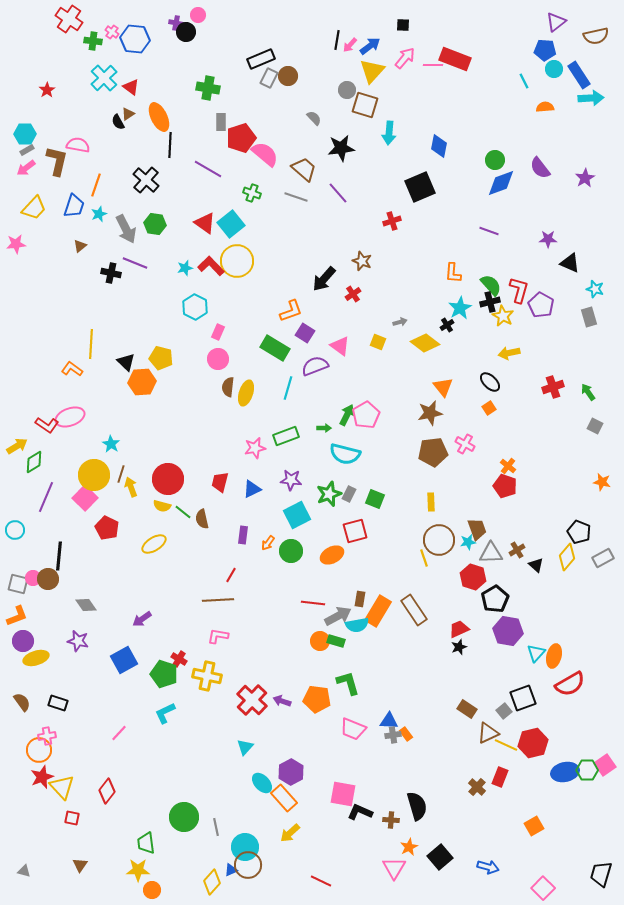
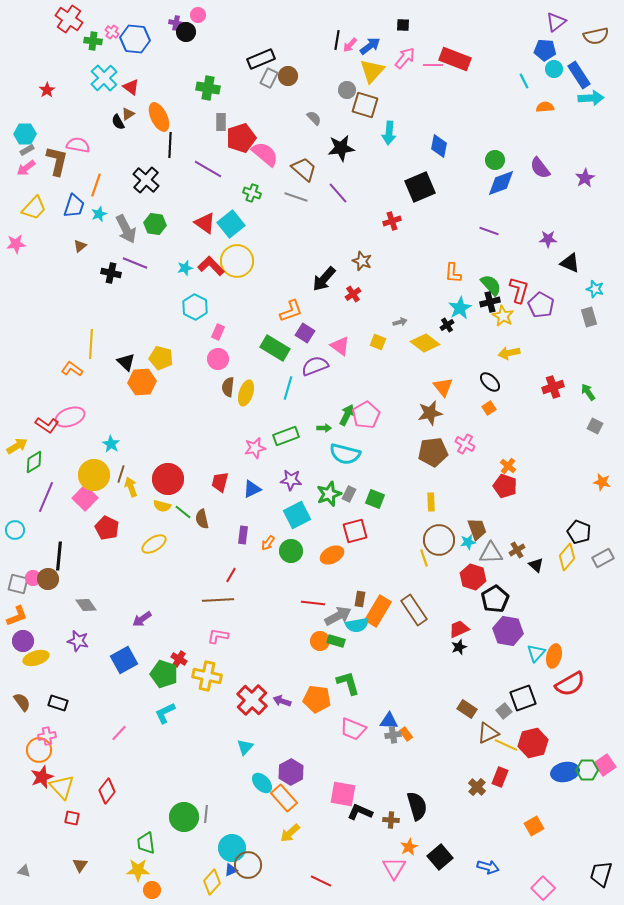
gray line at (216, 827): moved 10 px left, 13 px up; rotated 18 degrees clockwise
cyan circle at (245, 847): moved 13 px left, 1 px down
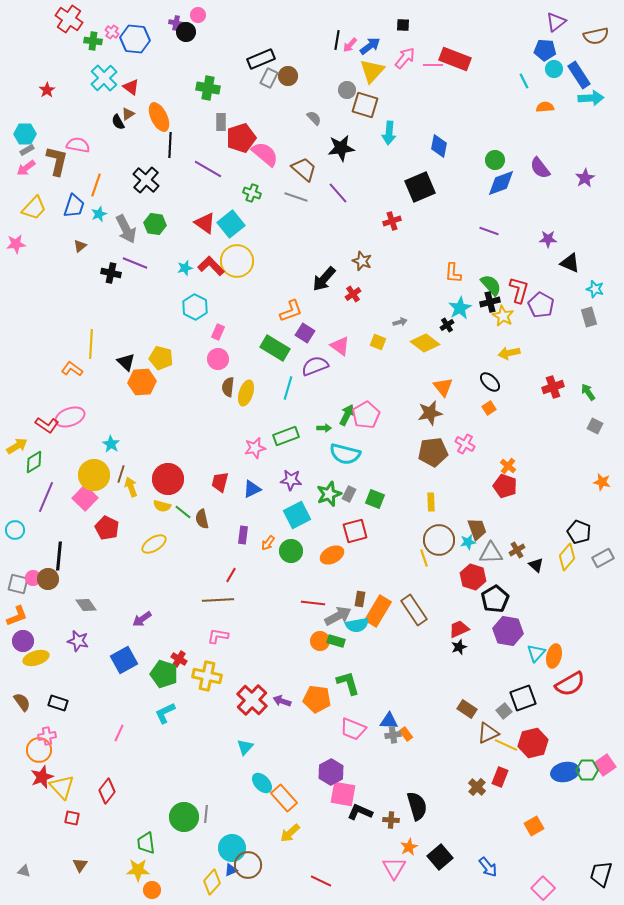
pink line at (119, 733): rotated 18 degrees counterclockwise
purple hexagon at (291, 772): moved 40 px right
blue arrow at (488, 867): rotated 35 degrees clockwise
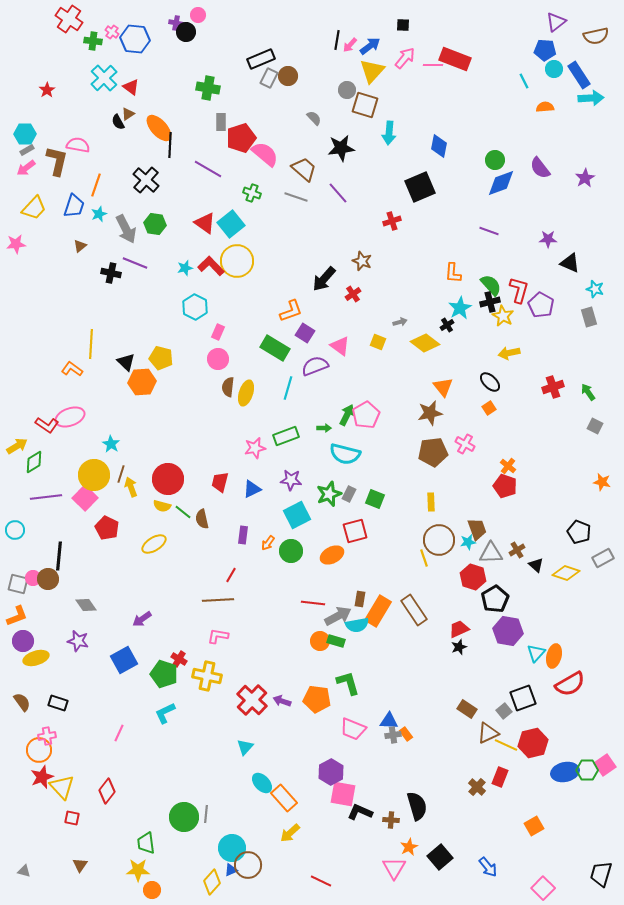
orange ellipse at (159, 117): moved 11 px down; rotated 16 degrees counterclockwise
purple line at (46, 497): rotated 60 degrees clockwise
yellow diamond at (567, 557): moved 1 px left, 16 px down; rotated 68 degrees clockwise
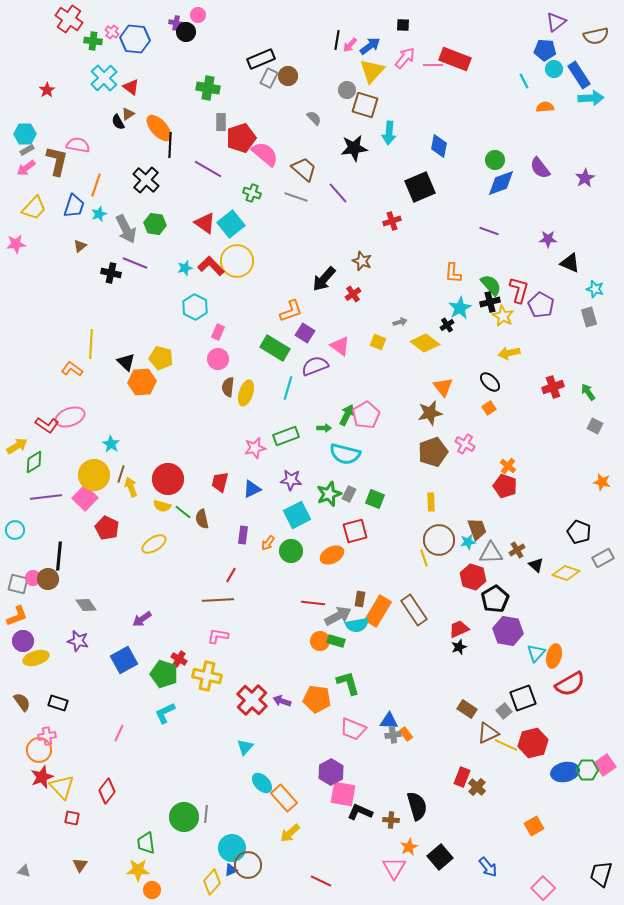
black star at (341, 148): moved 13 px right
brown pentagon at (433, 452): rotated 12 degrees counterclockwise
red rectangle at (500, 777): moved 38 px left
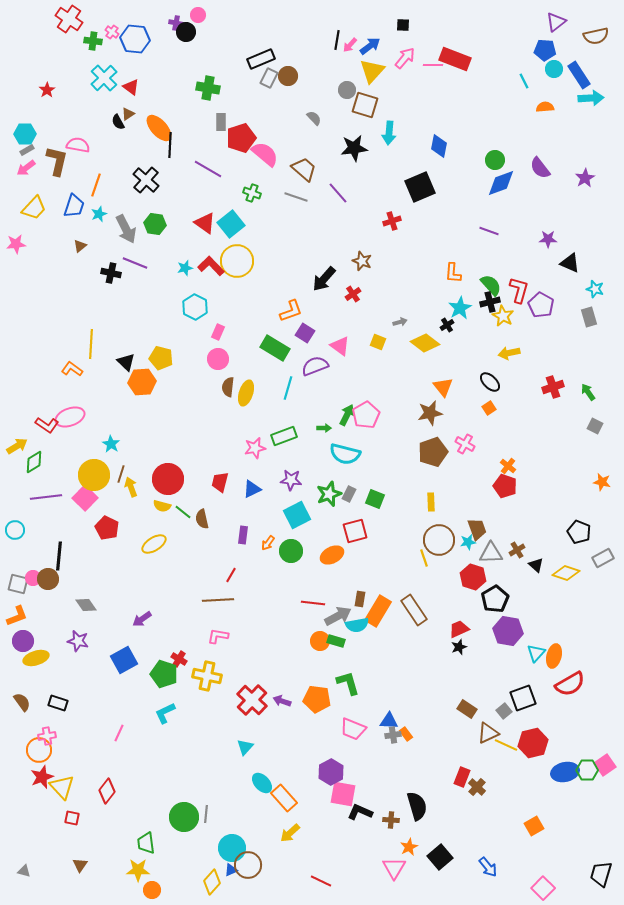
green rectangle at (286, 436): moved 2 px left
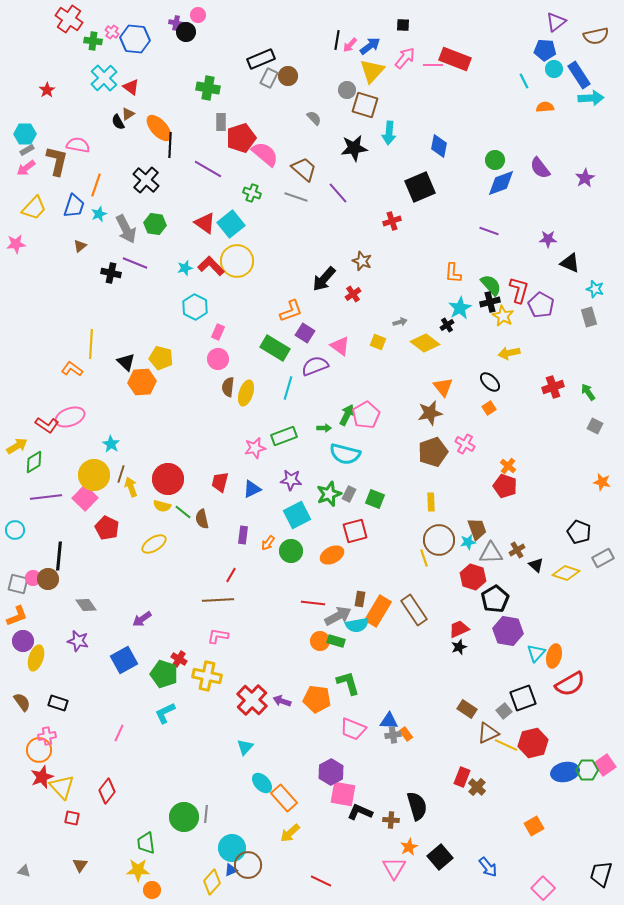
yellow ellipse at (36, 658): rotated 55 degrees counterclockwise
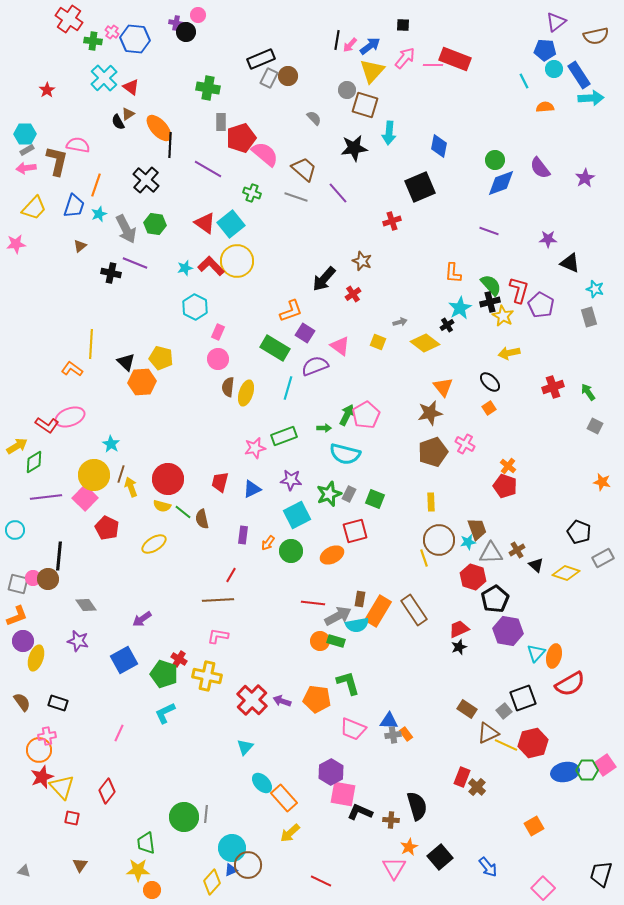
pink arrow at (26, 168): rotated 30 degrees clockwise
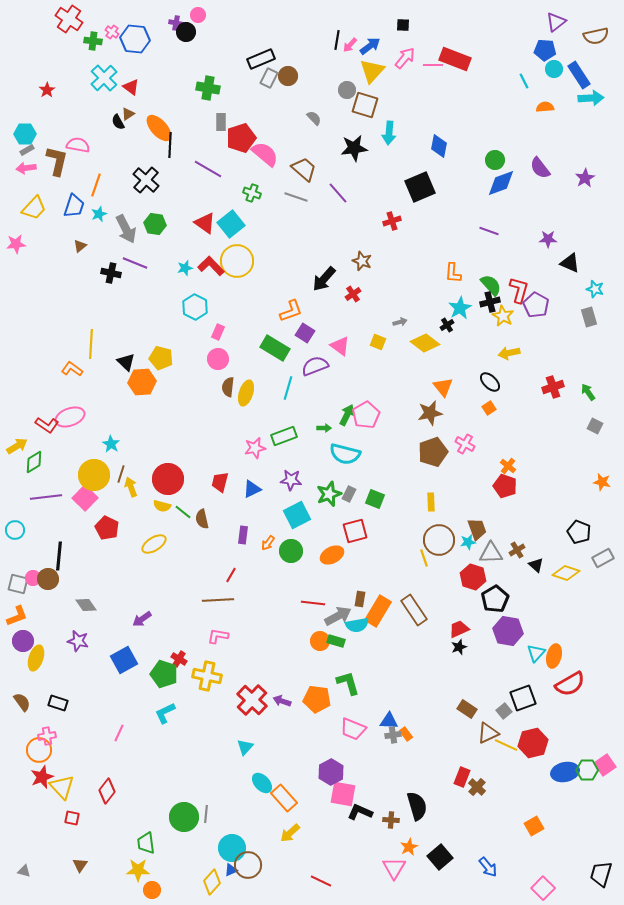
purple pentagon at (541, 305): moved 5 px left
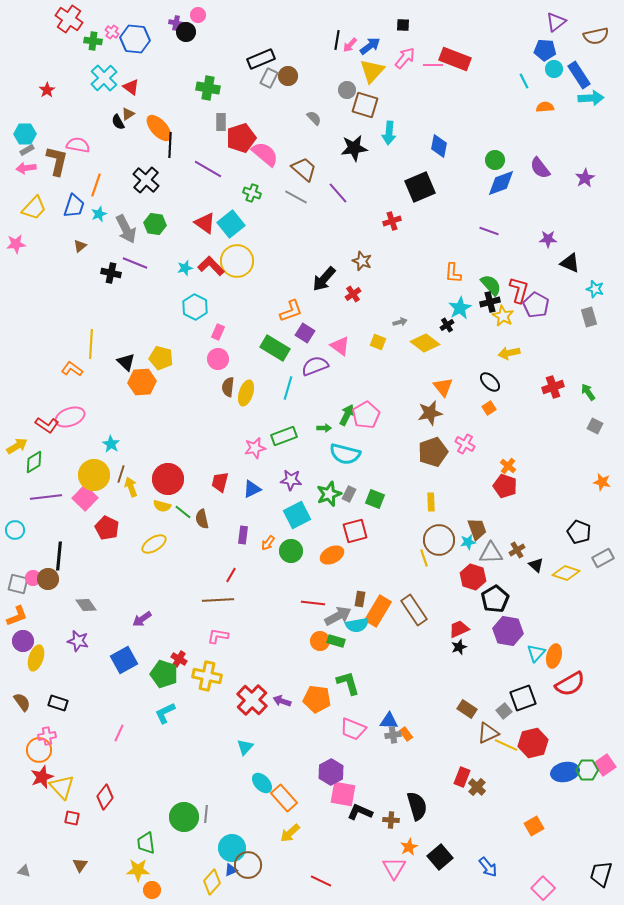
gray line at (296, 197): rotated 10 degrees clockwise
red diamond at (107, 791): moved 2 px left, 6 px down
